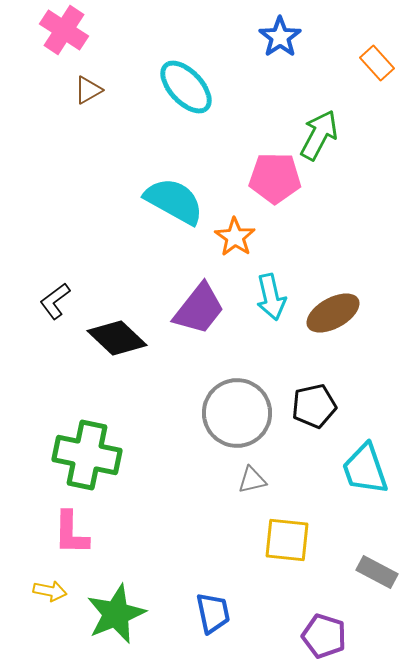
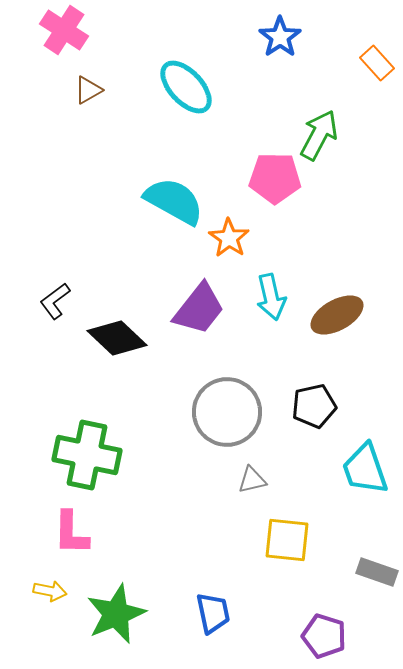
orange star: moved 6 px left, 1 px down
brown ellipse: moved 4 px right, 2 px down
gray circle: moved 10 px left, 1 px up
gray rectangle: rotated 9 degrees counterclockwise
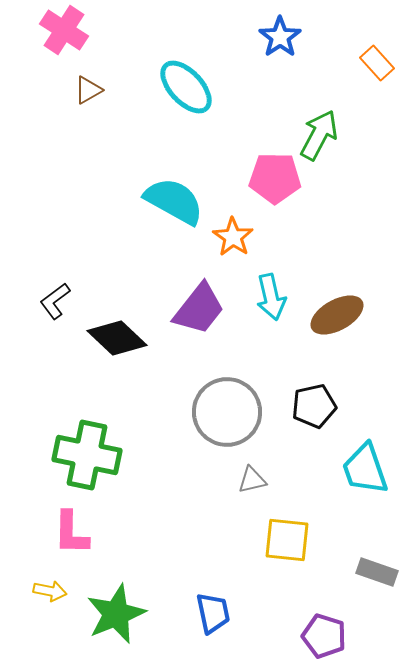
orange star: moved 4 px right, 1 px up
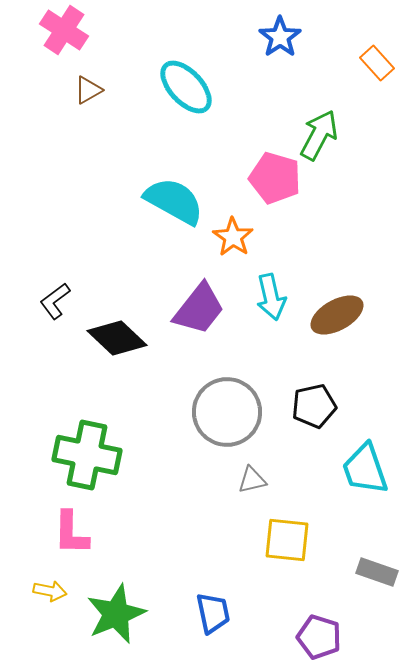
pink pentagon: rotated 15 degrees clockwise
purple pentagon: moved 5 px left, 1 px down
